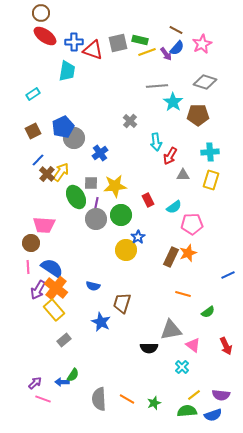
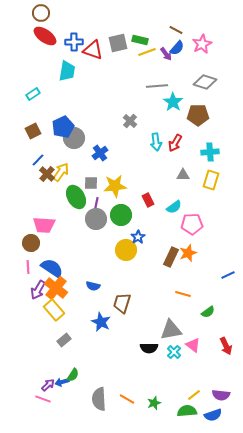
red arrow at (170, 156): moved 5 px right, 13 px up
cyan cross at (182, 367): moved 8 px left, 15 px up
blue arrow at (62, 382): rotated 16 degrees counterclockwise
purple arrow at (35, 383): moved 13 px right, 2 px down
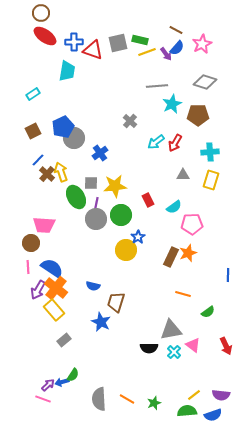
cyan star at (173, 102): moved 1 px left, 2 px down; rotated 12 degrees clockwise
cyan arrow at (156, 142): rotated 60 degrees clockwise
yellow arrow at (61, 172): rotated 54 degrees counterclockwise
blue line at (228, 275): rotated 64 degrees counterclockwise
brown trapezoid at (122, 303): moved 6 px left, 1 px up
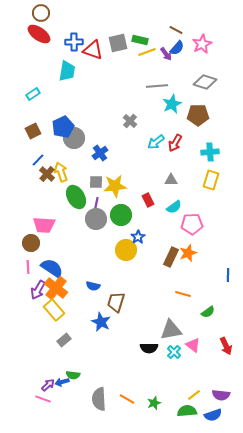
red ellipse at (45, 36): moved 6 px left, 2 px up
gray triangle at (183, 175): moved 12 px left, 5 px down
gray square at (91, 183): moved 5 px right, 1 px up
green semicircle at (73, 375): rotated 64 degrees clockwise
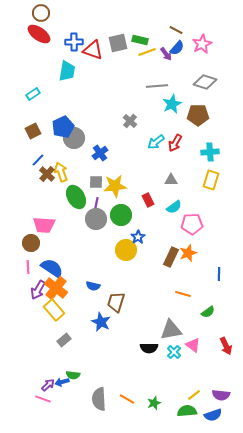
blue line at (228, 275): moved 9 px left, 1 px up
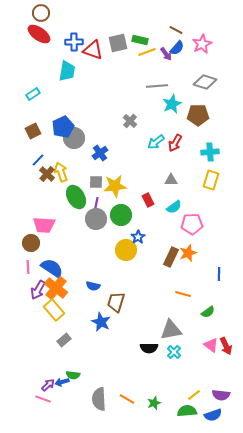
pink triangle at (193, 345): moved 18 px right
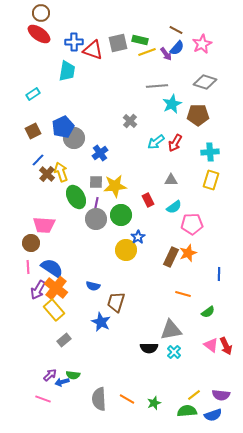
purple arrow at (48, 385): moved 2 px right, 10 px up
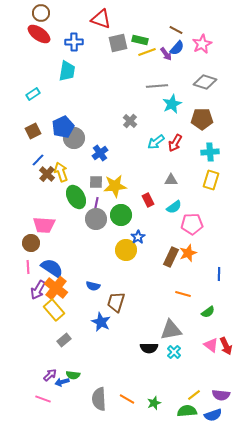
red triangle at (93, 50): moved 8 px right, 31 px up
brown pentagon at (198, 115): moved 4 px right, 4 px down
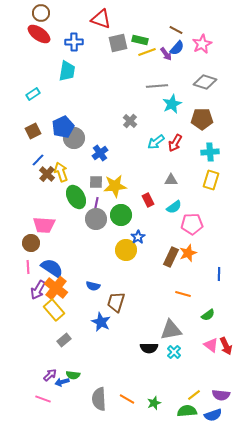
green semicircle at (208, 312): moved 3 px down
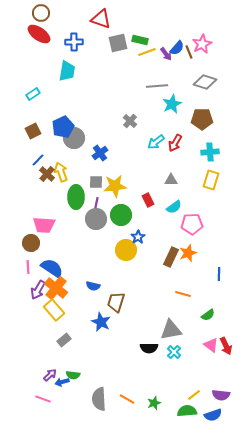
brown line at (176, 30): moved 13 px right, 22 px down; rotated 40 degrees clockwise
green ellipse at (76, 197): rotated 30 degrees clockwise
